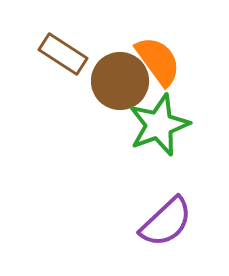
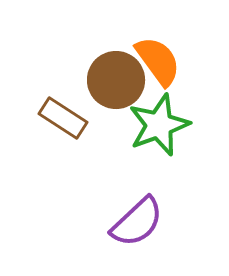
brown rectangle: moved 64 px down
brown circle: moved 4 px left, 1 px up
purple semicircle: moved 29 px left
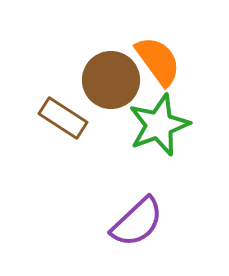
brown circle: moved 5 px left
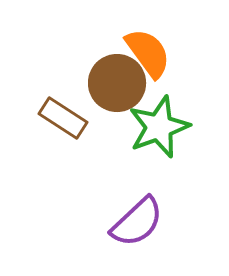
orange semicircle: moved 10 px left, 8 px up
brown circle: moved 6 px right, 3 px down
green star: moved 2 px down
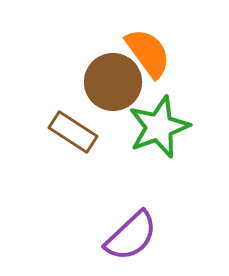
brown circle: moved 4 px left, 1 px up
brown rectangle: moved 10 px right, 14 px down
purple semicircle: moved 6 px left, 14 px down
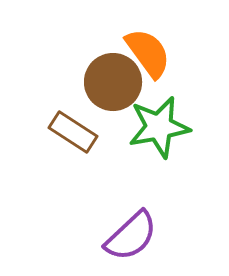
green star: rotated 10 degrees clockwise
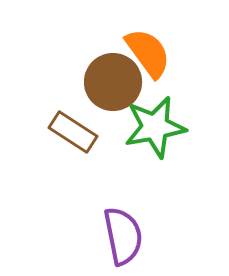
green star: moved 4 px left
purple semicircle: moved 8 px left; rotated 58 degrees counterclockwise
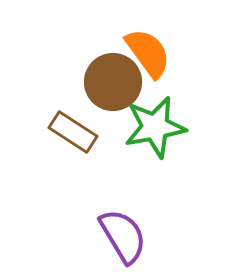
purple semicircle: rotated 20 degrees counterclockwise
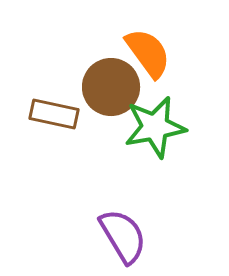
brown circle: moved 2 px left, 5 px down
brown rectangle: moved 19 px left, 18 px up; rotated 21 degrees counterclockwise
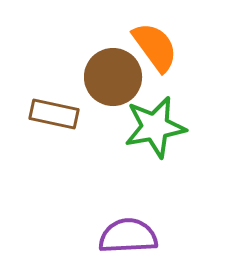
orange semicircle: moved 7 px right, 6 px up
brown circle: moved 2 px right, 10 px up
purple semicircle: moved 5 px right; rotated 62 degrees counterclockwise
